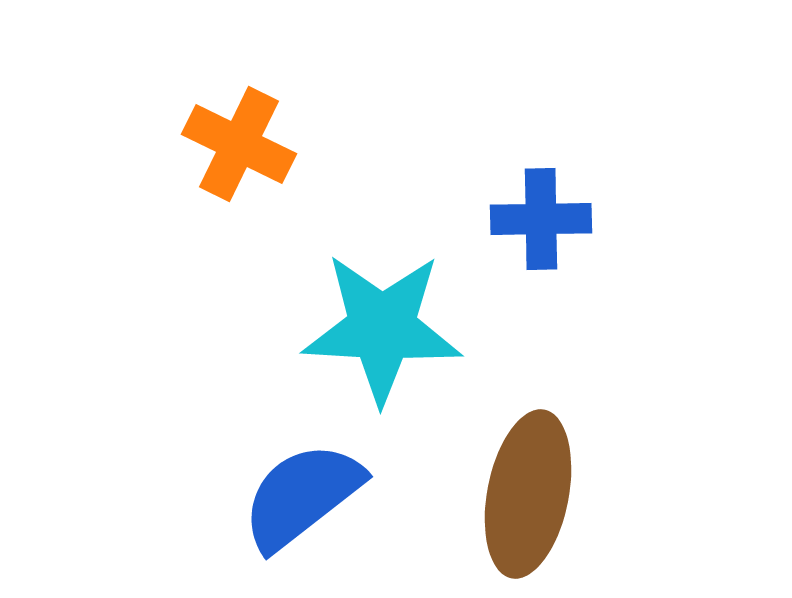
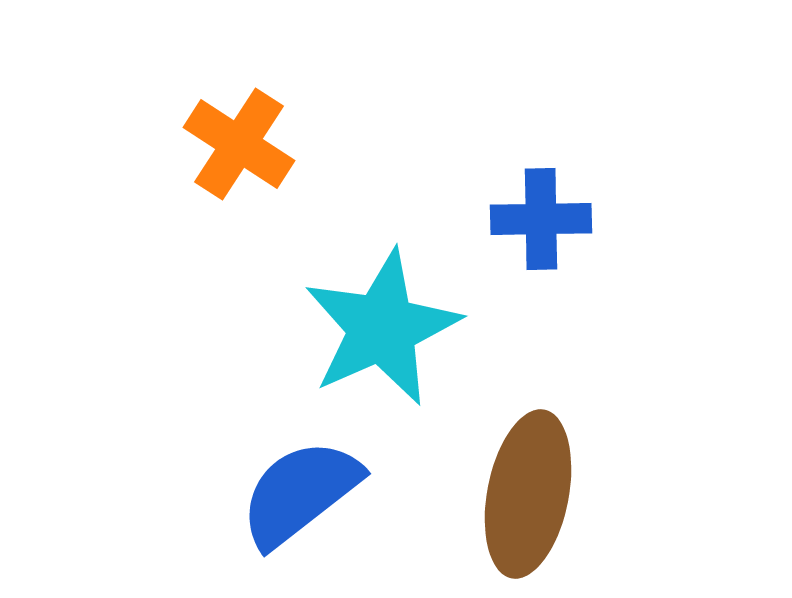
orange cross: rotated 7 degrees clockwise
cyan star: rotated 27 degrees counterclockwise
blue semicircle: moved 2 px left, 3 px up
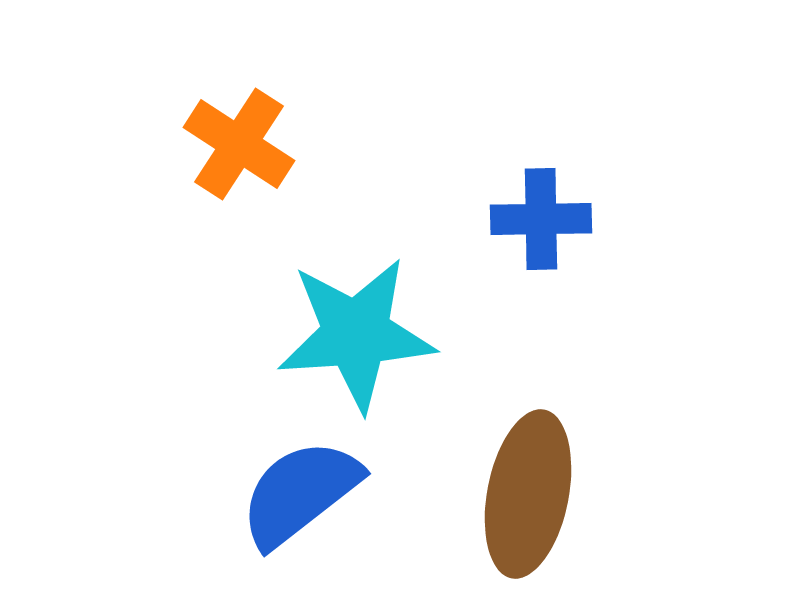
cyan star: moved 26 px left, 6 px down; rotated 20 degrees clockwise
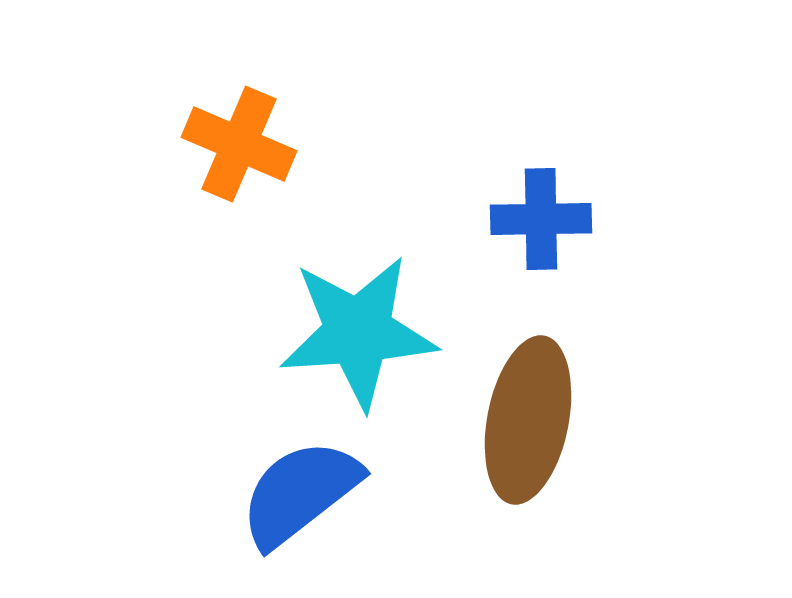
orange cross: rotated 10 degrees counterclockwise
cyan star: moved 2 px right, 2 px up
brown ellipse: moved 74 px up
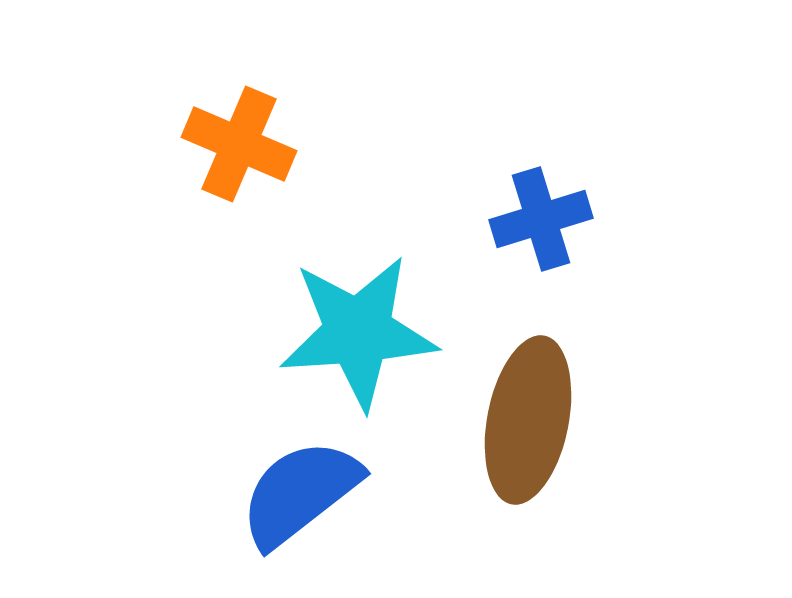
blue cross: rotated 16 degrees counterclockwise
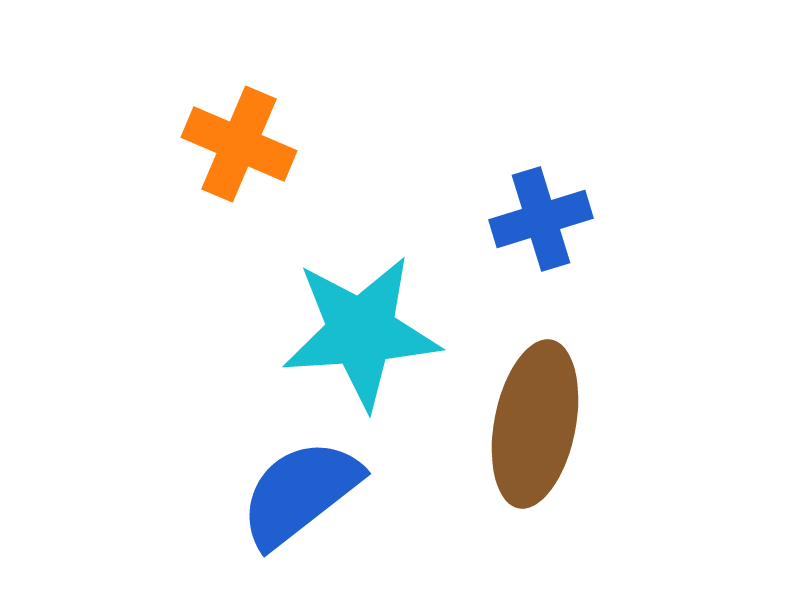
cyan star: moved 3 px right
brown ellipse: moved 7 px right, 4 px down
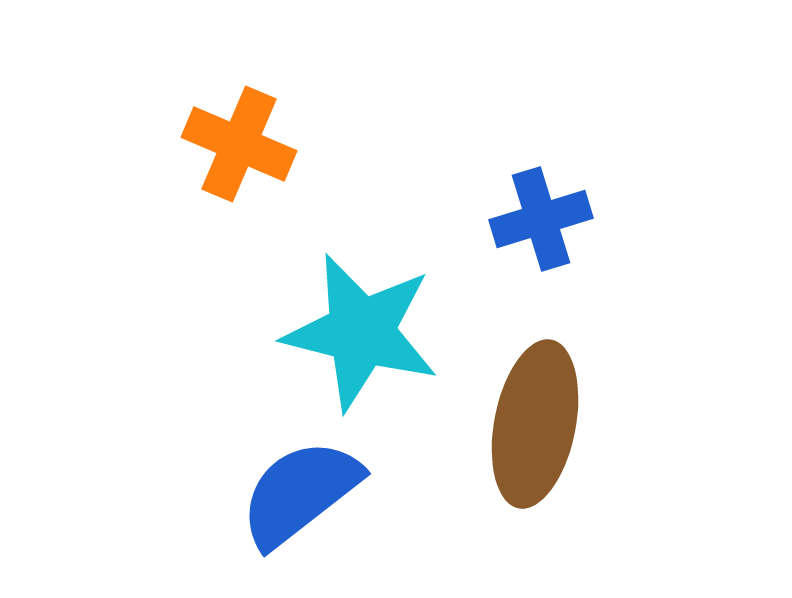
cyan star: rotated 18 degrees clockwise
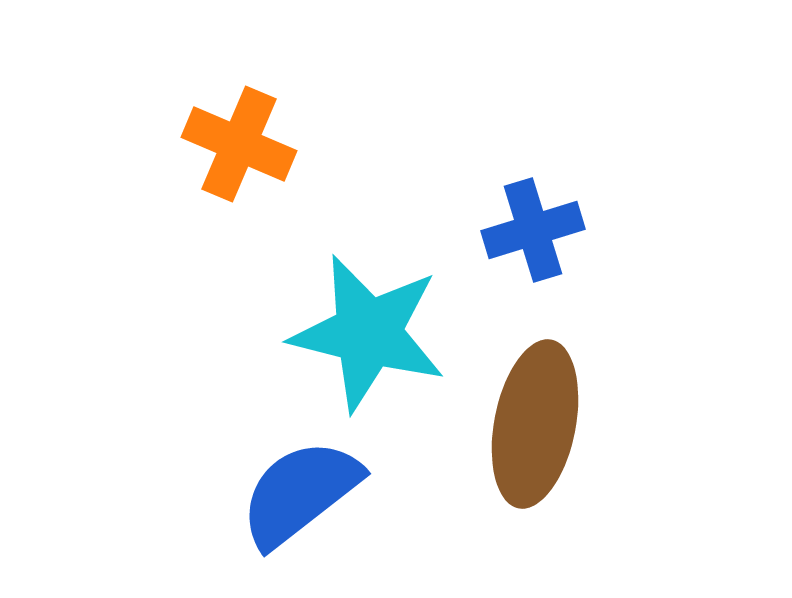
blue cross: moved 8 px left, 11 px down
cyan star: moved 7 px right, 1 px down
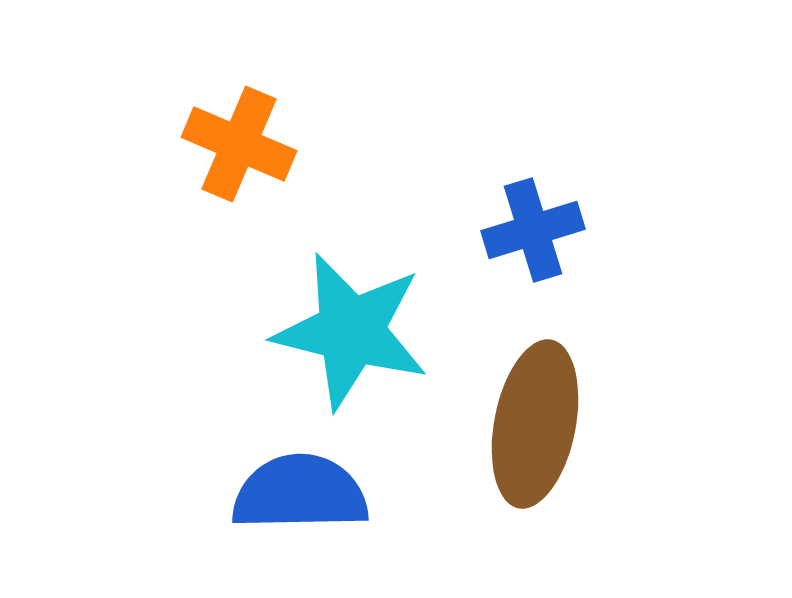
cyan star: moved 17 px left, 2 px up
blue semicircle: rotated 37 degrees clockwise
